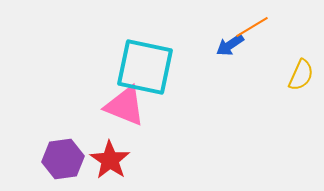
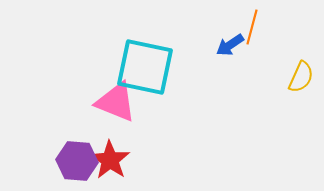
orange line: rotated 44 degrees counterclockwise
yellow semicircle: moved 2 px down
pink triangle: moved 9 px left, 4 px up
purple hexagon: moved 14 px right, 2 px down; rotated 12 degrees clockwise
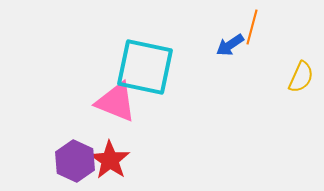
purple hexagon: moved 2 px left; rotated 21 degrees clockwise
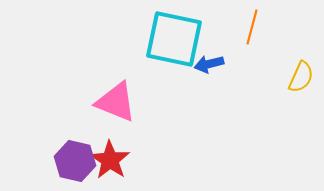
blue arrow: moved 21 px left, 19 px down; rotated 20 degrees clockwise
cyan square: moved 29 px right, 28 px up
purple hexagon: rotated 12 degrees counterclockwise
